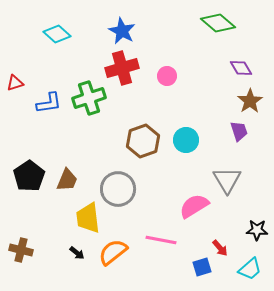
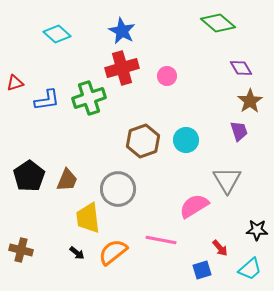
blue L-shape: moved 2 px left, 3 px up
blue square: moved 3 px down
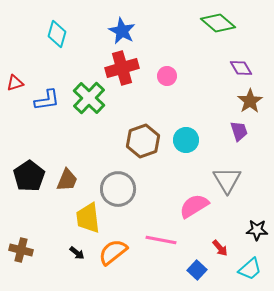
cyan diamond: rotated 64 degrees clockwise
green cross: rotated 28 degrees counterclockwise
blue square: moved 5 px left; rotated 30 degrees counterclockwise
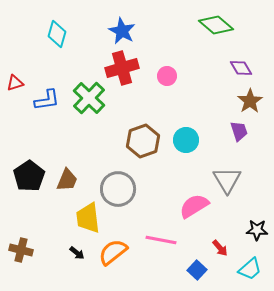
green diamond: moved 2 px left, 2 px down
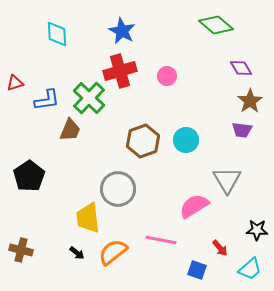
cyan diamond: rotated 20 degrees counterclockwise
red cross: moved 2 px left, 3 px down
purple trapezoid: moved 3 px right, 1 px up; rotated 115 degrees clockwise
brown trapezoid: moved 3 px right, 50 px up
blue square: rotated 24 degrees counterclockwise
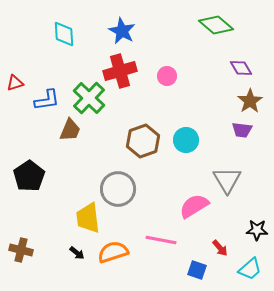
cyan diamond: moved 7 px right
orange semicircle: rotated 20 degrees clockwise
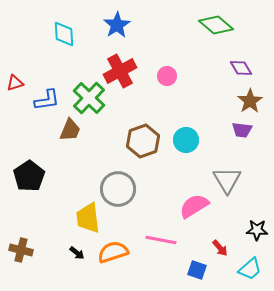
blue star: moved 5 px left, 6 px up; rotated 12 degrees clockwise
red cross: rotated 12 degrees counterclockwise
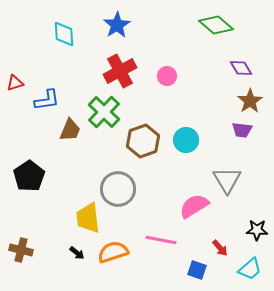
green cross: moved 15 px right, 14 px down
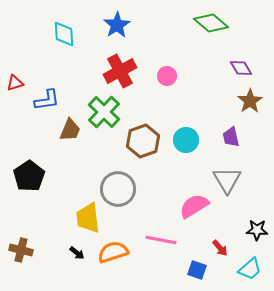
green diamond: moved 5 px left, 2 px up
purple trapezoid: moved 11 px left, 7 px down; rotated 70 degrees clockwise
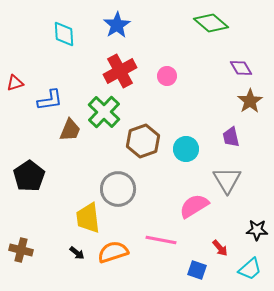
blue L-shape: moved 3 px right
cyan circle: moved 9 px down
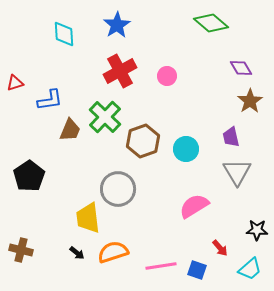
green cross: moved 1 px right, 5 px down
gray triangle: moved 10 px right, 8 px up
pink line: moved 26 px down; rotated 20 degrees counterclockwise
